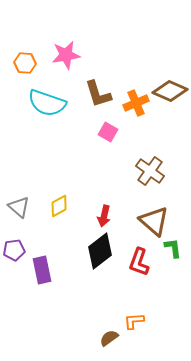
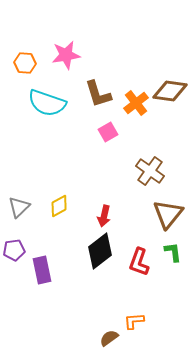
brown diamond: rotated 16 degrees counterclockwise
orange cross: rotated 15 degrees counterclockwise
pink square: rotated 30 degrees clockwise
gray triangle: rotated 35 degrees clockwise
brown triangle: moved 14 px right, 7 px up; rotated 28 degrees clockwise
green L-shape: moved 4 px down
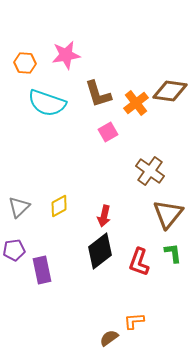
green L-shape: moved 1 px down
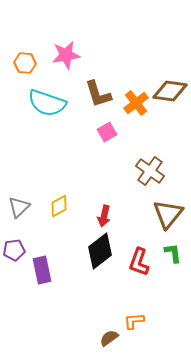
pink square: moved 1 px left
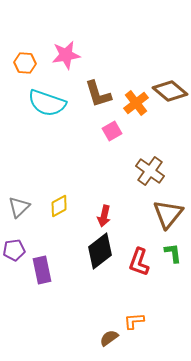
brown diamond: rotated 32 degrees clockwise
pink square: moved 5 px right, 1 px up
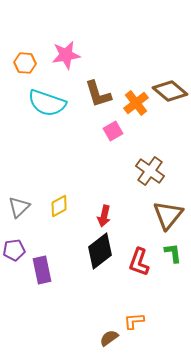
pink square: moved 1 px right
brown triangle: moved 1 px down
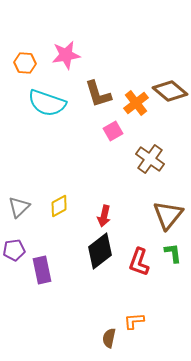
brown cross: moved 12 px up
brown semicircle: rotated 42 degrees counterclockwise
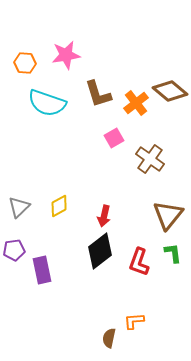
pink square: moved 1 px right, 7 px down
